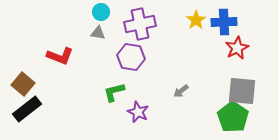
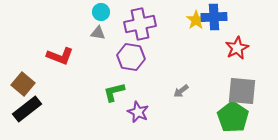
blue cross: moved 10 px left, 5 px up
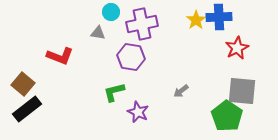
cyan circle: moved 10 px right
blue cross: moved 5 px right
purple cross: moved 2 px right
green pentagon: moved 6 px left, 1 px up
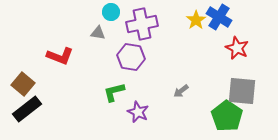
blue cross: rotated 35 degrees clockwise
red star: rotated 20 degrees counterclockwise
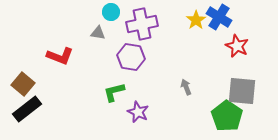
red star: moved 2 px up
gray arrow: moved 5 px right, 4 px up; rotated 105 degrees clockwise
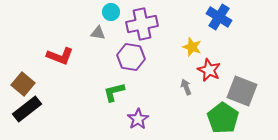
yellow star: moved 4 px left, 27 px down; rotated 18 degrees counterclockwise
red star: moved 28 px left, 24 px down
gray square: rotated 16 degrees clockwise
purple star: moved 7 px down; rotated 15 degrees clockwise
green pentagon: moved 4 px left, 2 px down
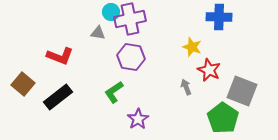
blue cross: rotated 30 degrees counterclockwise
purple cross: moved 12 px left, 5 px up
green L-shape: rotated 20 degrees counterclockwise
black rectangle: moved 31 px right, 12 px up
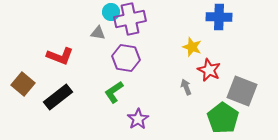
purple hexagon: moved 5 px left, 1 px down
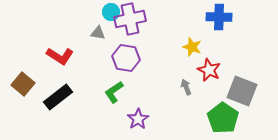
red L-shape: rotated 12 degrees clockwise
